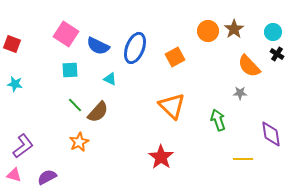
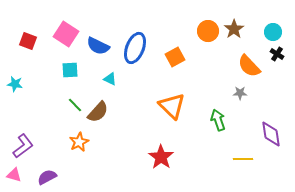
red square: moved 16 px right, 3 px up
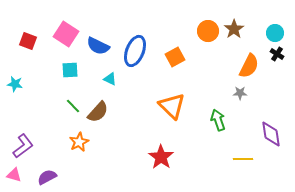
cyan circle: moved 2 px right, 1 px down
blue ellipse: moved 3 px down
orange semicircle: rotated 110 degrees counterclockwise
green line: moved 2 px left, 1 px down
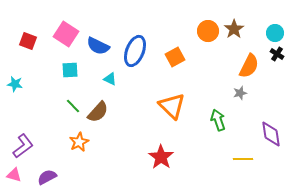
gray star: rotated 16 degrees counterclockwise
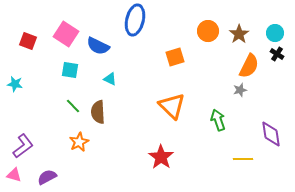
brown star: moved 5 px right, 5 px down
blue ellipse: moved 31 px up; rotated 8 degrees counterclockwise
orange square: rotated 12 degrees clockwise
cyan square: rotated 12 degrees clockwise
gray star: moved 3 px up
brown semicircle: rotated 135 degrees clockwise
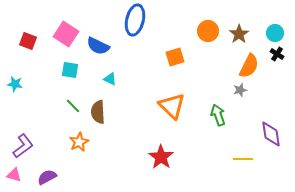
green arrow: moved 5 px up
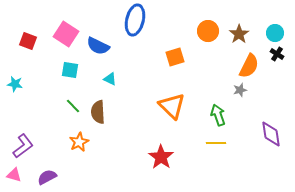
yellow line: moved 27 px left, 16 px up
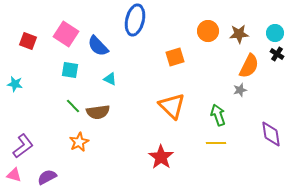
brown star: rotated 30 degrees clockwise
blue semicircle: rotated 20 degrees clockwise
brown semicircle: rotated 95 degrees counterclockwise
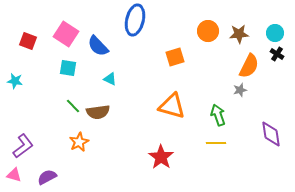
cyan square: moved 2 px left, 2 px up
cyan star: moved 3 px up
orange triangle: rotated 28 degrees counterclockwise
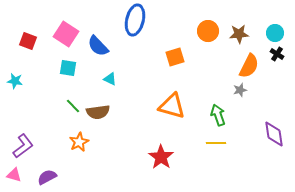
purple diamond: moved 3 px right
